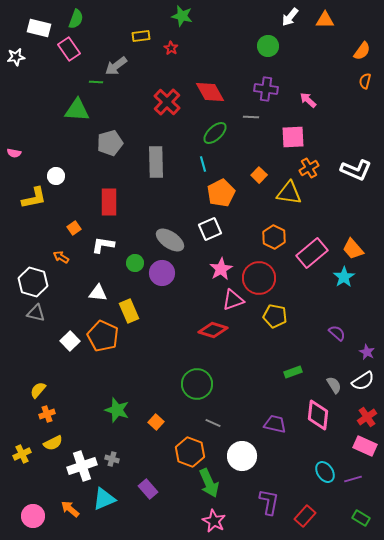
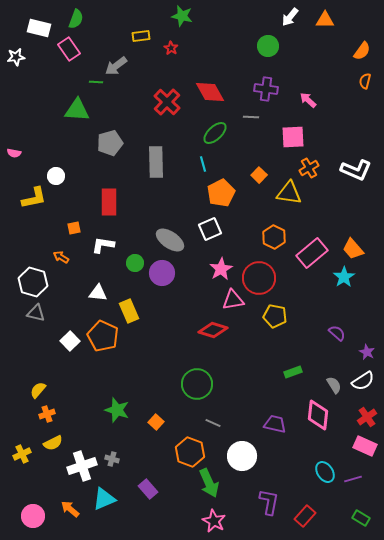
orange square at (74, 228): rotated 24 degrees clockwise
pink triangle at (233, 300): rotated 10 degrees clockwise
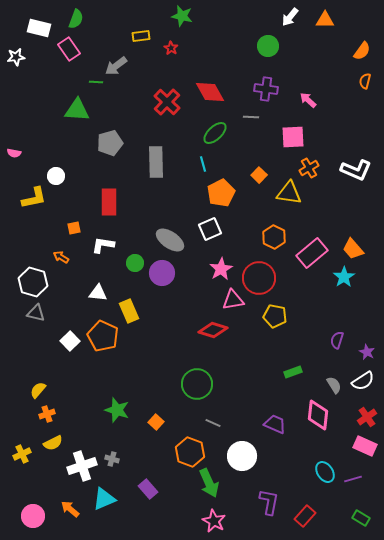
purple semicircle at (337, 333): moved 7 px down; rotated 114 degrees counterclockwise
purple trapezoid at (275, 424): rotated 10 degrees clockwise
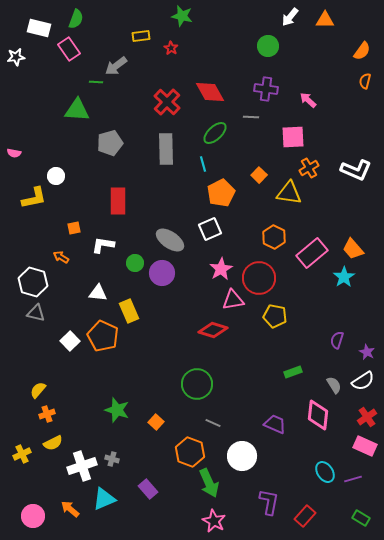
gray rectangle at (156, 162): moved 10 px right, 13 px up
red rectangle at (109, 202): moved 9 px right, 1 px up
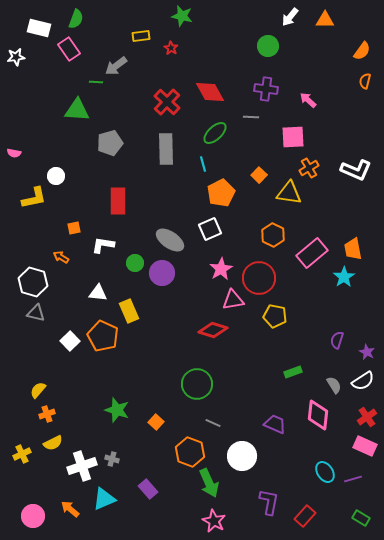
orange hexagon at (274, 237): moved 1 px left, 2 px up
orange trapezoid at (353, 249): rotated 30 degrees clockwise
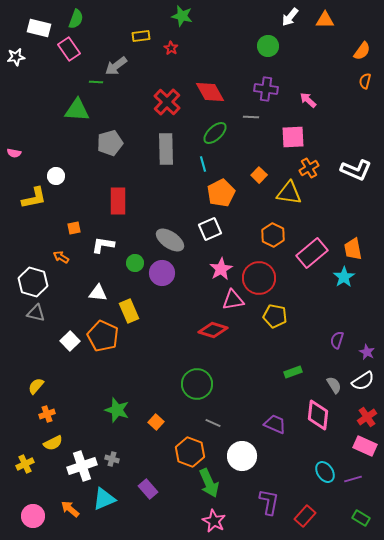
yellow semicircle at (38, 390): moved 2 px left, 4 px up
yellow cross at (22, 454): moved 3 px right, 10 px down
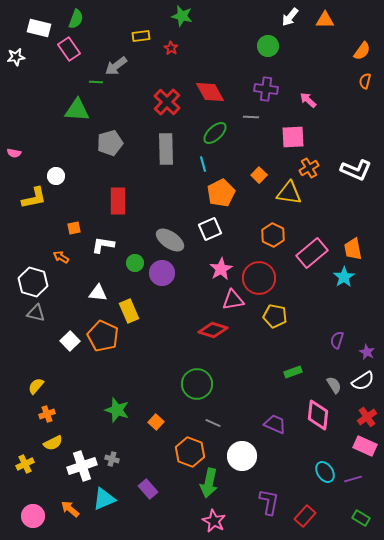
green arrow at (209, 483): rotated 36 degrees clockwise
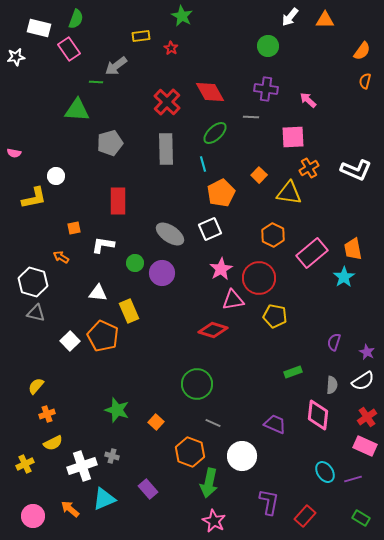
green star at (182, 16): rotated 15 degrees clockwise
gray ellipse at (170, 240): moved 6 px up
purple semicircle at (337, 340): moved 3 px left, 2 px down
gray semicircle at (334, 385): moved 2 px left; rotated 36 degrees clockwise
gray cross at (112, 459): moved 3 px up
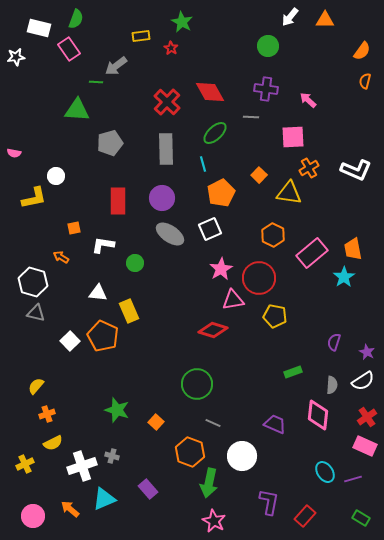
green star at (182, 16): moved 6 px down
purple circle at (162, 273): moved 75 px up
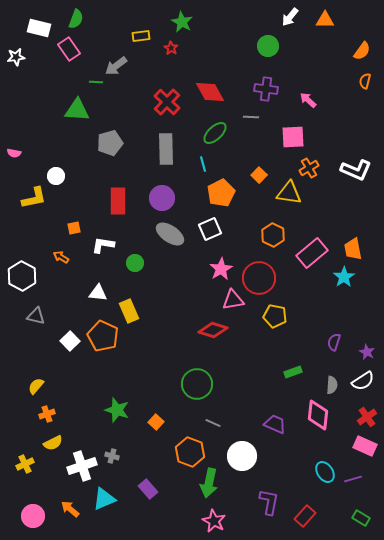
white hexagon at (33, 282): moved 11 px left, 6 px up; rotated 12 degrees clockwise
gray triangle at (36, 313): moved 3 px down
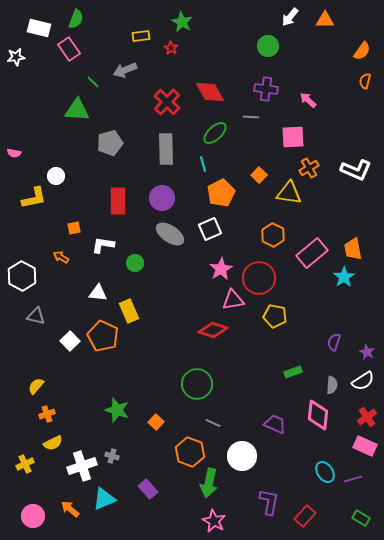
gray arrow at (116, 66): moved 9 px right, 4 px down; rotated 15 degrees clockwise
green line at (96, 82): moved 3 px left; rotated 40 degrees clockwise
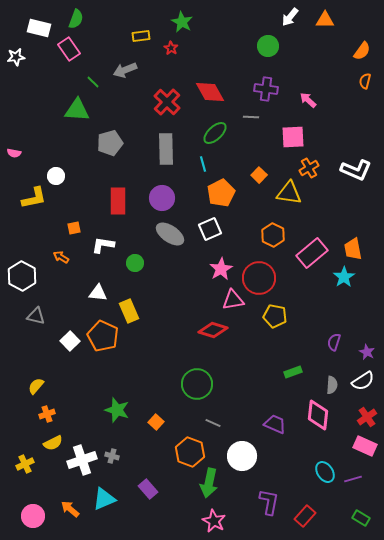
white cross at (82, 466): moved 6 px up
